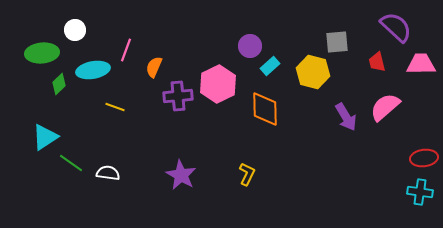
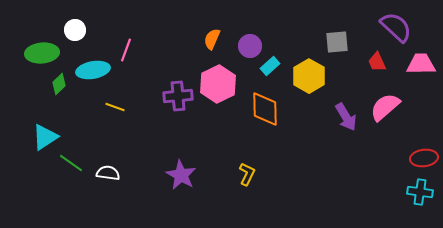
red trapezoid: rotated 10 degrees counterclockwise
orange semicircle: moved 58 px right, 28 px up
yellow hexagon: moved 4 px left, 4 px down; rotated 16 degrees clockwise
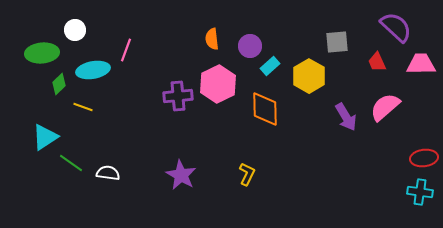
orange semicircle: rotated 30 degrees counterclockwise
yellow line: moved 32 px left
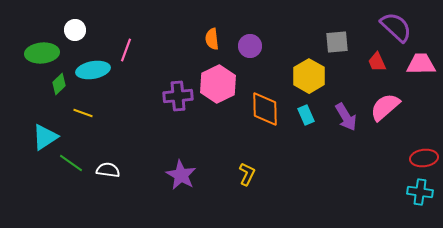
cyan rectangle: moved 36 px right, 49 px down; rotated 72 degrees counterclockwise
yellow line: moved 6 px down
white semicircle: moved 3 px up
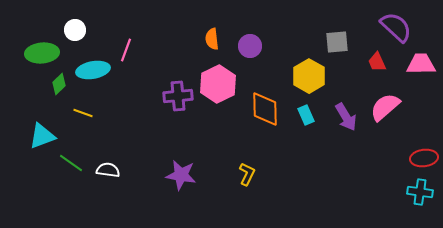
cyan triangle: moved 3 px left, 1 px up; rotated 12 degrees clockwise
purple star: rotated 20 degrees counterclockwise
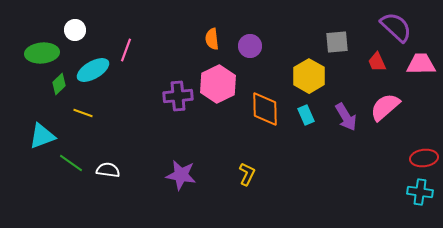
cyan ellipse: rotated 20 degrees counterclockwise
